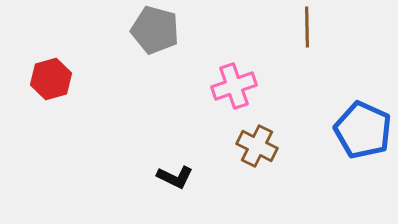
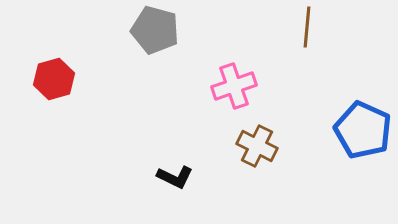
brown line: rotated 6 degrees clockwise
red hexagon: moved 3 px right
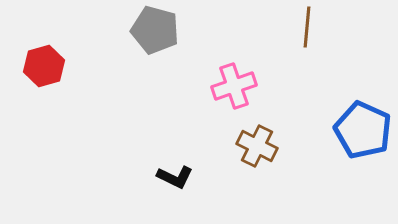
red hexagon: moved 10 px left, 13 px up
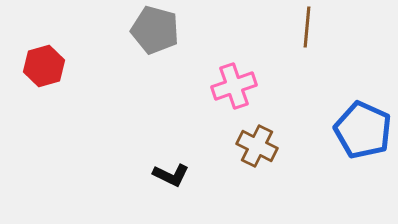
black L-shape: moved 4 px left, 2 px up
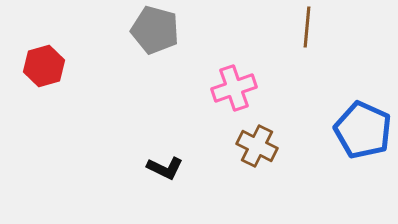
pink cross: moved 2 px down
black L-shape: moved 6 px left, 7 px up
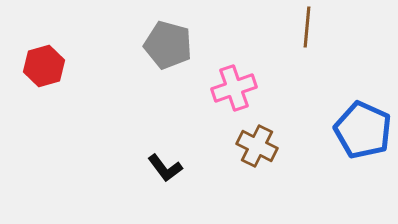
gray pentagon: moved 13 px right, 15 px down
black L-shape: rotated 27 degrees clockwise
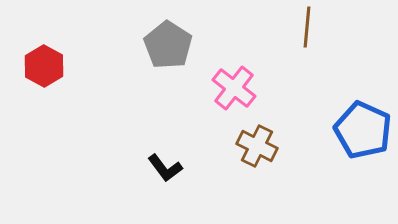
gray pentagon: rotated 18 degrees clockwise
red hexagon: rotated 15 degrees counterclockwise
pink cross: rotated 33 degrees counterclockwise
